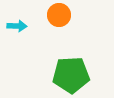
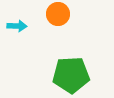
orange circle: moved 1 px left, 1 px up
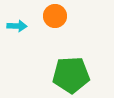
orange circle: moved 3 px left, 2 px down
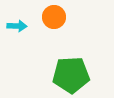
orange circle: moved 1 px left, 1 px down
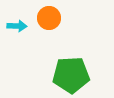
orange circle: moved 5 px left, 1 px down
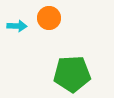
green pentagon: moved 1 px right, 1 px up
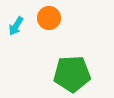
cyan arrow: moved 1 px left; rotated 120 degrees clockwise
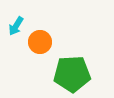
orange circle: moved 9 px left, 24 px down
